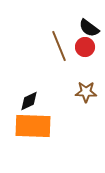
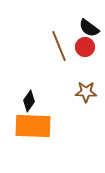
black diamond: rotated 30 degrees counterclockwise
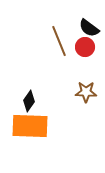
brown line: moved 5 px up
orange rectangle: moved 3 px left
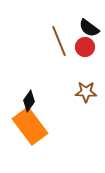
orange rectangle: rotated 51 degrees clockwise
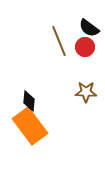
black diamond: rotated 30 degrees counterclockwise
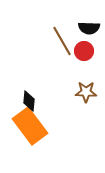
black semicircle: rotated 35 degrees counterclockwise
brown line: moved 3 px right; rotated 8 degrees counterclockwise
red circle: moved 1 px left, 4 px down
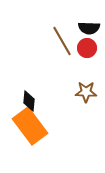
red circle: moved 3 px right, 3 px up
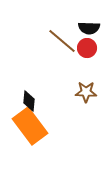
brown line: rotated 20 degrees counterclockwise
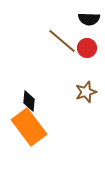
black semicircle: moved 9 px up
brown star: rotated 20 degrees counterclockwise
orange rectangle: moved 1 px left, 1 px down
